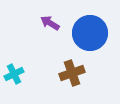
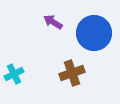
purple arrow: moved 3 px right, 1 px up
blue circle: moved 4 px right
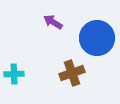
blue circle: moved 3 px right, 5 px down
cyan cross: rotated 24 degrees clockwise
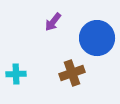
purple arrow: rotated 84 degrees counterclockwise
cyan cross: moved 2 px right
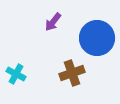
cyan cross: rotated 30 degrees clockwise
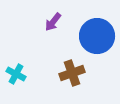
blue circle: moved 2 px up
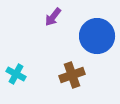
purple arrow: moved 5 px up
brown cross: moved 2 px down
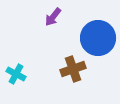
blue circle: moved 1 px right, 2 px down
brown cross: moved 1 px right, 6 px up
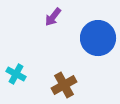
brown cross: moved 9 px left, 16 px down; rotated 10 degrees counterclockwise
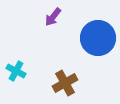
cyan cross: moved 3 px up
brown cross: moved 1 px right, 2 px up
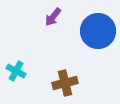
blue circle: moved 7 px up
brown cross: rotated 15 degrees clockwise
